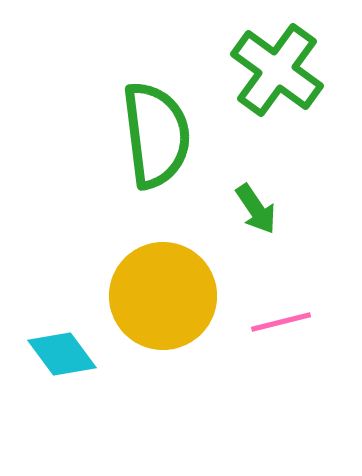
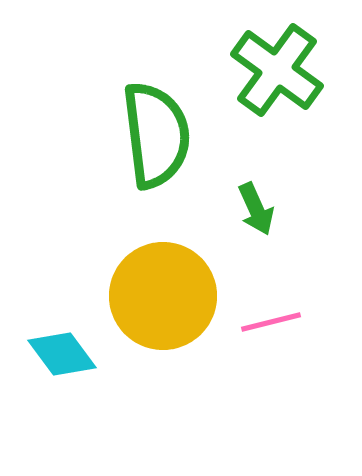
green arrow: rotated 10 degrees clockwise
pink line: moved 10 px left
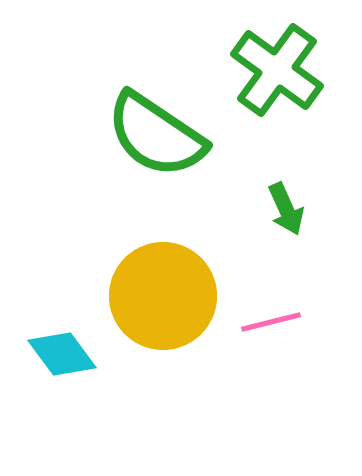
green semicircle: rotated 131 degrees clockwise
green arrow: moved 30 px right
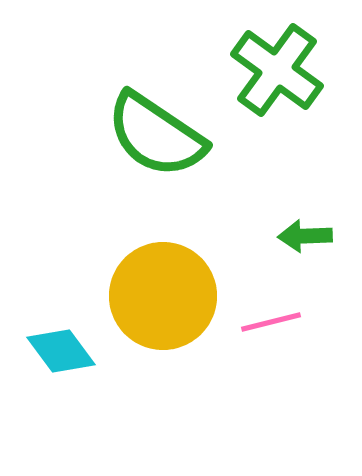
green arrow: moved 19 px right, 27 px down; rotated 112 degrees clockwise
cyan diamond: moved 1 px left, 3 px up
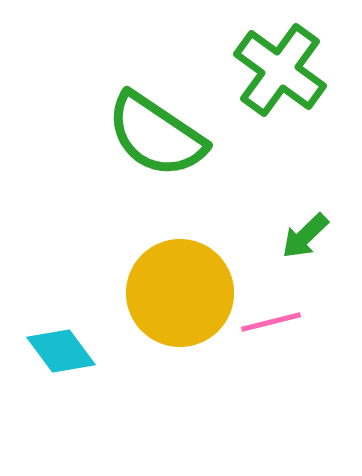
green cross: moved 3 px right
green arrow: rotated 42 degrees counterclockwise
yellow circle: moved 17 px right, 3 px up
